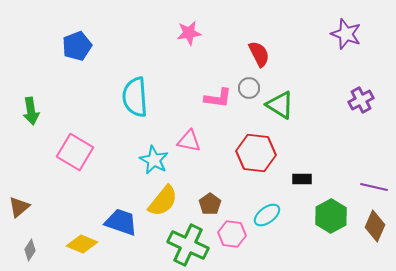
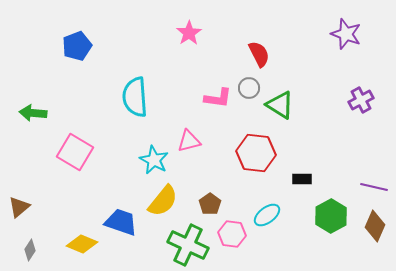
pink star: rotated 25 degrees counterclockwise
green arrow: moved 2 px right, 2 px down; rotated 104 degrees clockwise
pink triangle: rotated 25 degrees counterclockwise
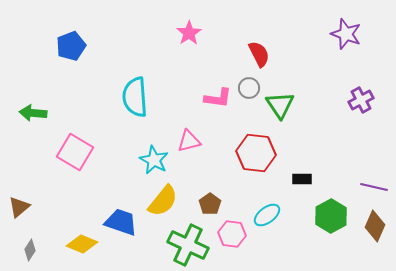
blue pentagon: moved 6 px left
green triangle: rotated 24 degrees clockwise
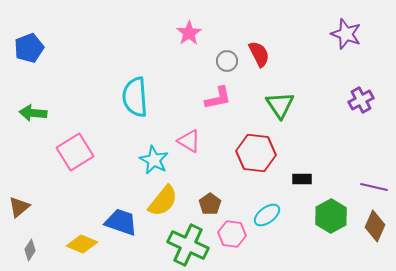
blue pentagon: moved 42 px left, 2 px down
gray circle: moved 22 px left, 27 px up
pink L-shape: rotated 20 degrees counterclockwise
pink triangle: rotated 45 degrees clockwise
pink square: rotated 27 degrees clockwise
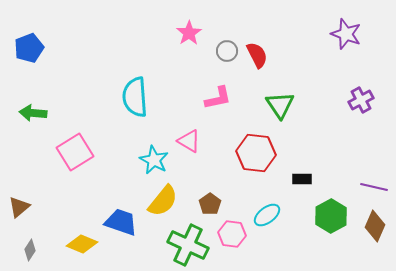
red semicircle: moved 2 px left, 1 px down
gray circle: moved 10 px up
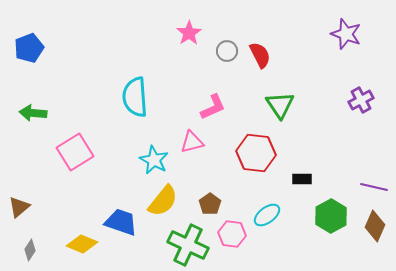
red semicircle: moved 3 px right
pink L-shape: moved 5 px left, 9 px down; rotated 12 degrees counterclockwise
pink triangle: moved 3 px right, 1 px down; rotated 45 degrees counterclockwise
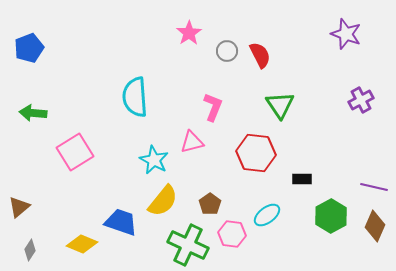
pink L-shape: rotated 44 degrees counterclockwise
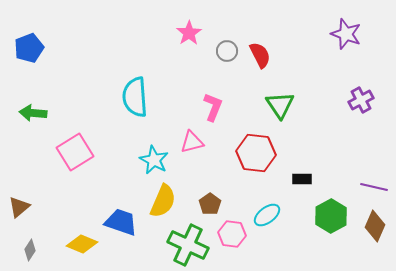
yellow semicircle: rotated 16 degrees counterclockwise
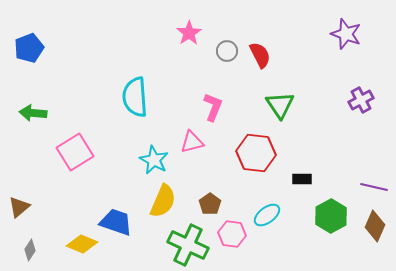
blue trapezoid: moved 5 px left
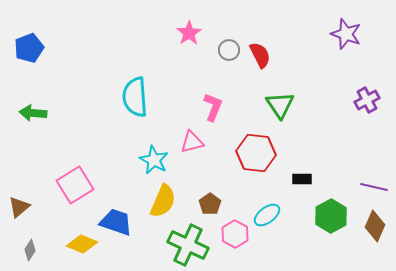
gray circle: moved 2 px right, 1 px up
purple cross: moved 6 px right
pink square: moved 33 px down
pink hexagon: moved 3 px right; rotated 20 degrees clockwise
